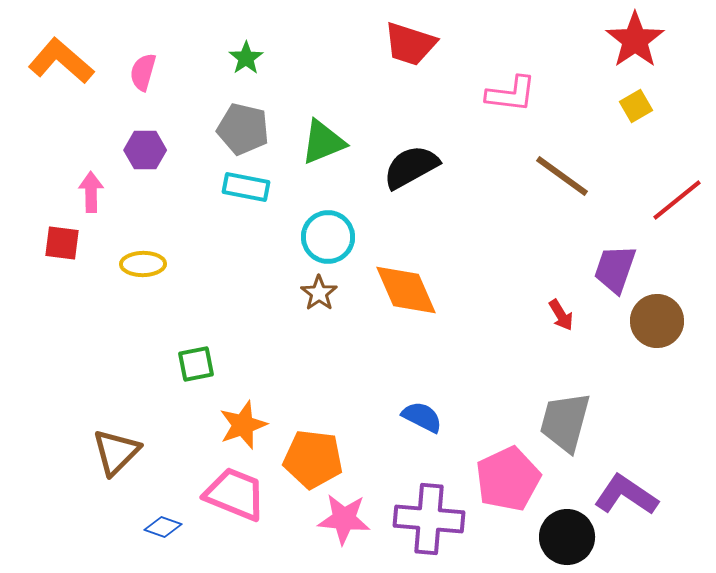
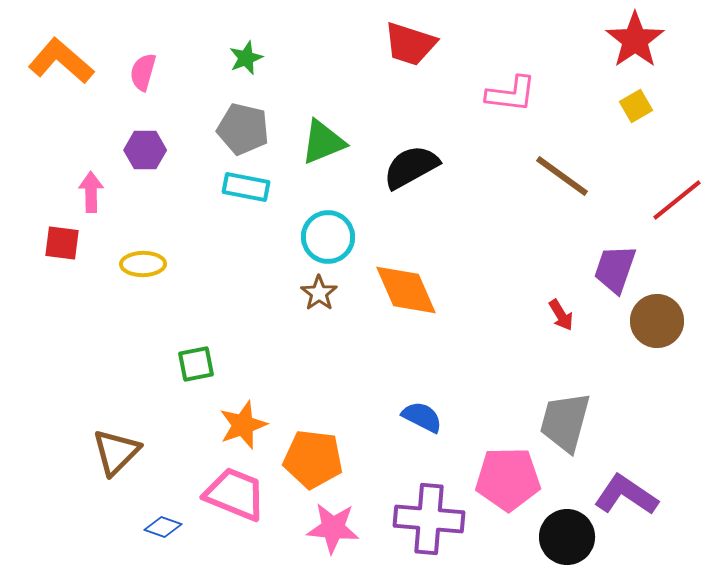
green star: rotated 12 degrees clockwise
pink pentagon: rotated 24 degrees clockwise
pink star: moved 11 px left, 9 px down
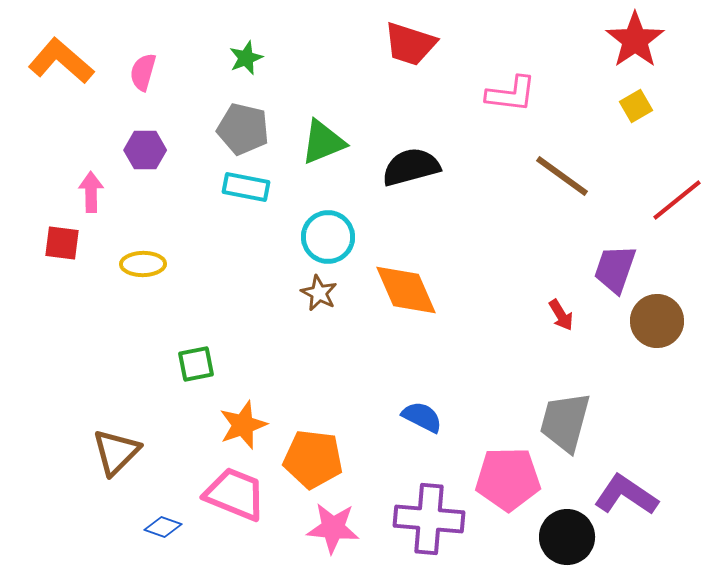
black semicircle: rotated 14 degrees clockwise
brown star: rotated 9 degrees counterclockwise
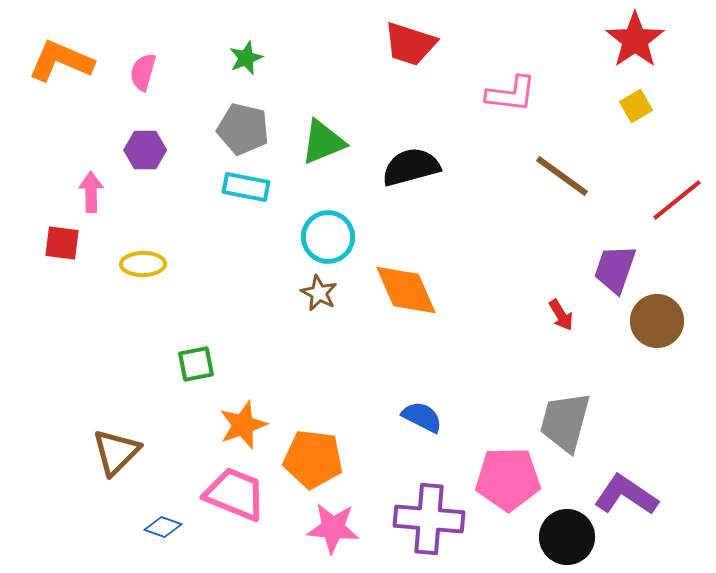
orange L-shape: rotated 18 degrees counterclockwise
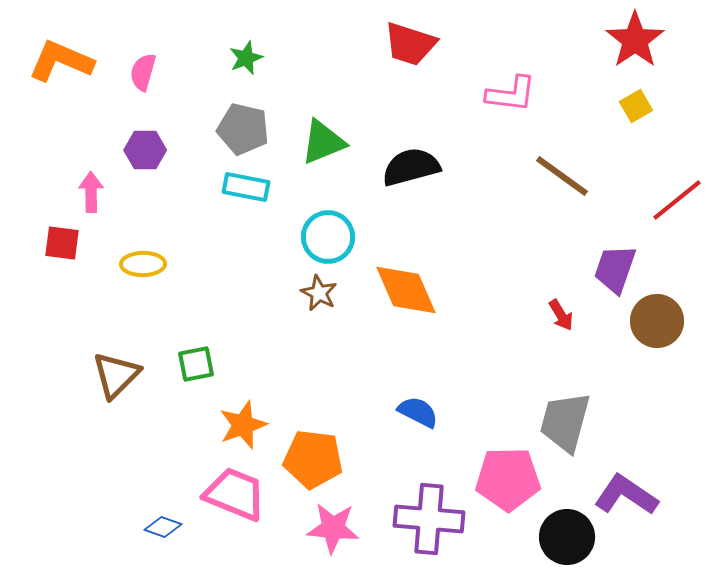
blue semicircle: moved 4 px left, 5 px up
brown triangle: moved 77 px up
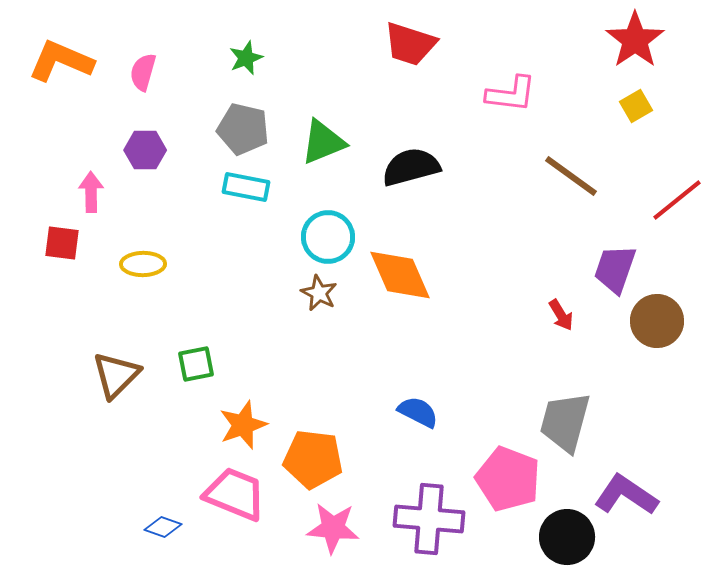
brown line: moved 9 px right
orange diamond: moved 6 px left, 15 px up
pink pentagon: rotated 22 degrees clockwise
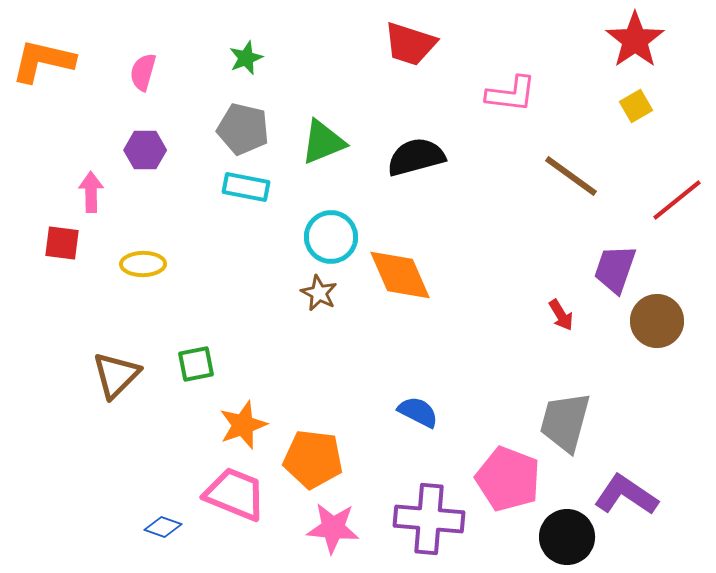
orange L-shape: moved 18 px left; rotated 10 degrees counterclockwise
black semicircle: moved 5 px right, 10 px up
cyan circle: moved 3 px right
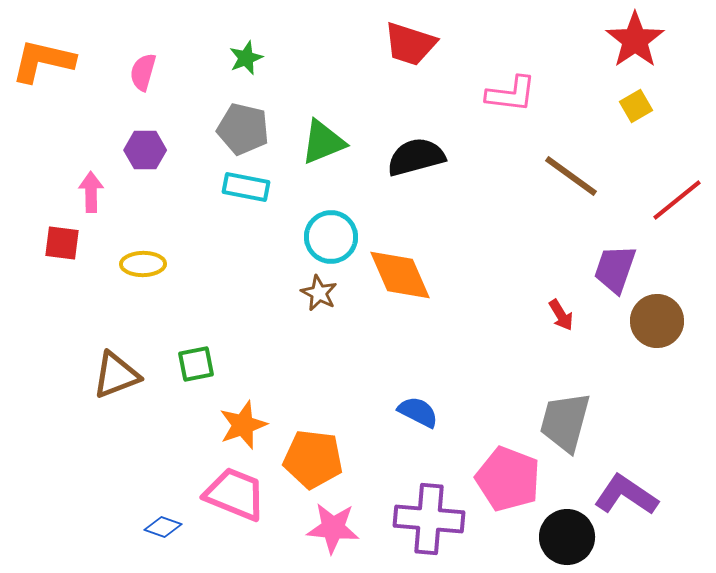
brown triangle: rotated 24 degrees clockwise
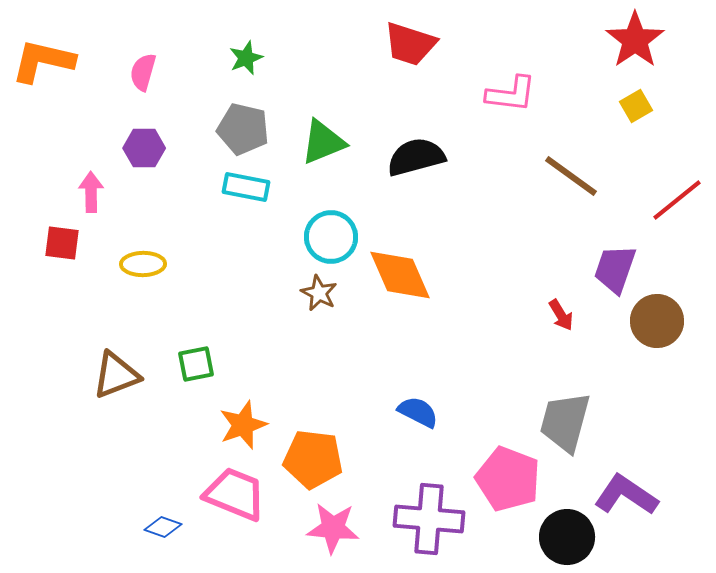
purple hexagon: moved 1 px left, 2 px up
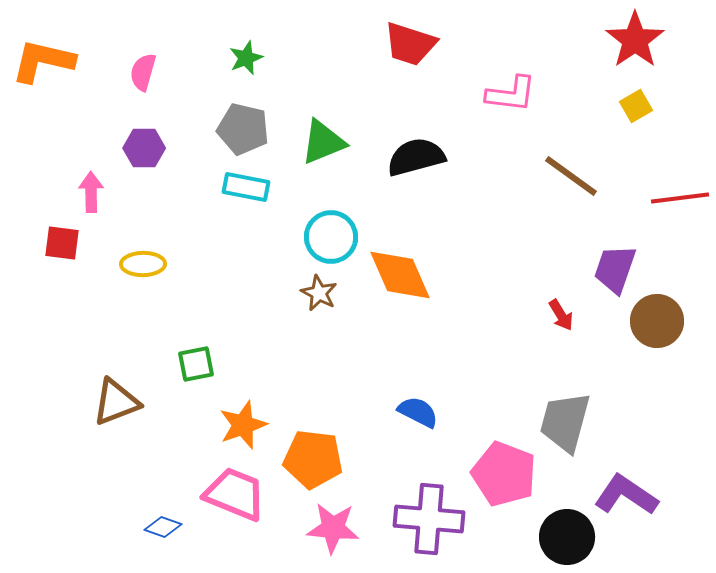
red line: moved 3 px right, 2 px up; rotated 32 degrees clockwise
brown triangle: moved 27 px down
pink pentagon: moved 4 px left, 5 px up
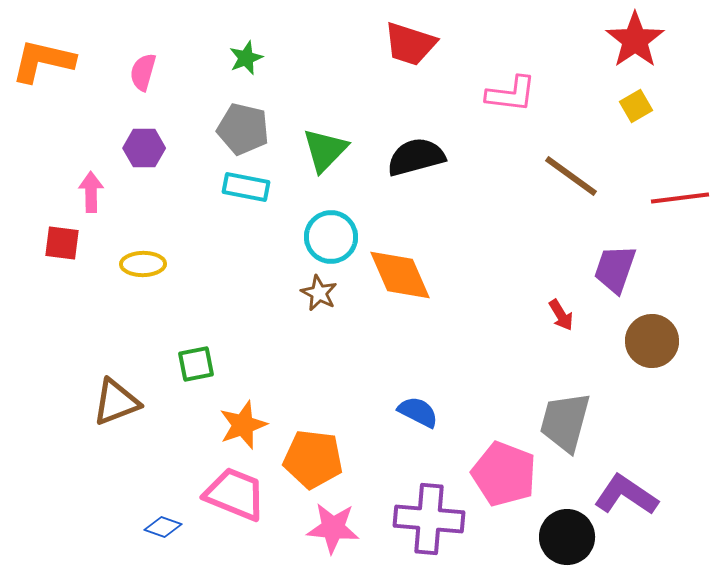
green triangle: moved 2 px right, 8 px down; rotated 24 degrees counterclockwise
brown circle: moved 5 px left, 20 px down
